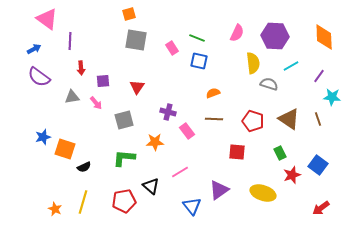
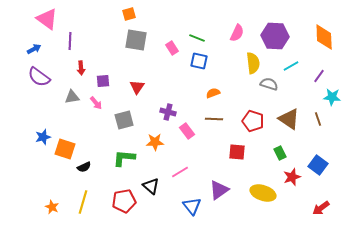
red star at (292, 175): moved 2 px down
orange star at (55, 209): moved 3 px left, 2 px up
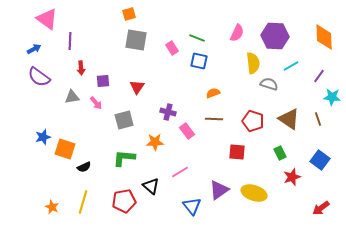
blue square at (318, 165): moved 2 px right, 5 px up
yellow ellipse at (263, 193): moved 9 px left
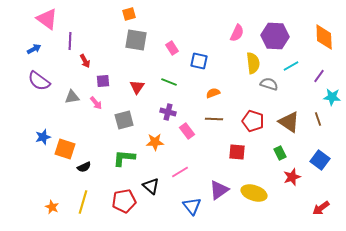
green line at (197, 38): moved 28 px left, 44 px down
red arrow at (81, 68): moved 4 px right, 7 px up; rotated 24 degrees counterclockwise
purple semicircle at (39, 77): moved 4 px down
brown triangle at (289, 119): moved 3 px down
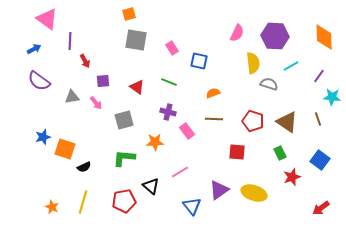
red triangle at (137, 87): rotated 28 degrees counterclockwise
brown triangle at (289, 122): moved 2 px left
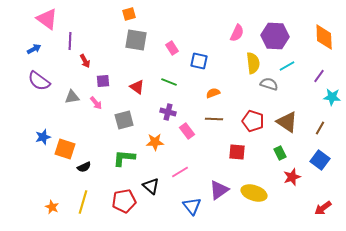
cyan line at (291, 66): moved 4 px left
brown line at (318, 119): moved 2 px right, 9 px down; rotated 48 degrees clockwise
red arrow at (321, 208): moved 2 px right
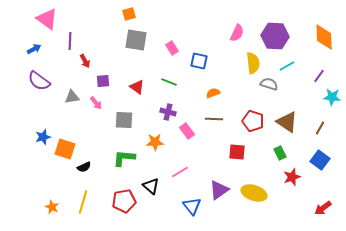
gray square at (124, 120): rotated 18 degrees clockwise
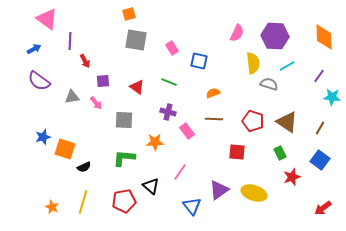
pink line at (180, 172): rotated 24 degrees counterclockwise
